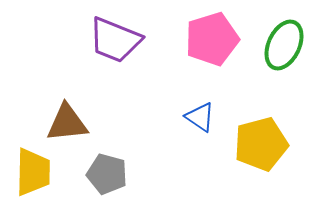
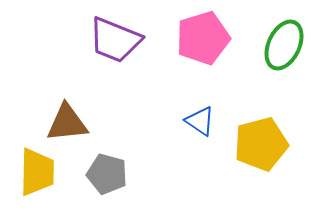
pink pentagon: moved 9 px left, 1 px up
blue triangle: moved 4 px down
yellow trapezoid: moved 4 px right
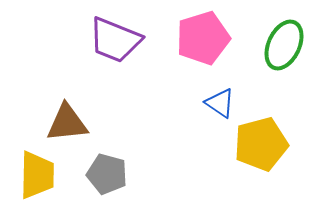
blue triangle: moved 20 px right, 18 px up
yellow trapezoid: moved 3 px down
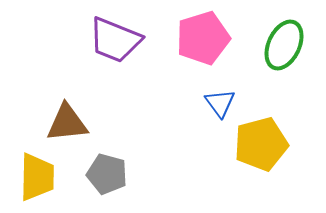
blue triangle: rotated 20 degrees clockwise
yellow trapezoid: moved 2 px down
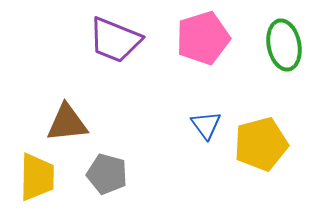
green ellipse: rotated 36 degrees counterclockwise
blue triangle: moved 14 px left, 22 px down
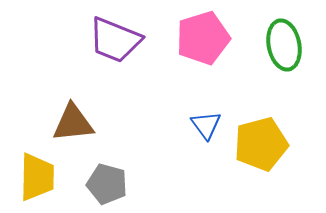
brown triangle: moved 6 px right
gray pentagon: moved 10 px down
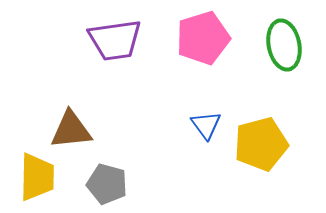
purple trapezoid: rotated 30 degrees counterclockwise
brown triangle: moved 2 px left, 7 px down
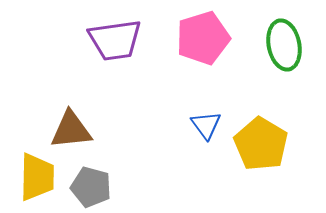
yellow pentagon: rotated 26 degrees counterclockwise
gray pentagon: moved 16 px left, 3 px down
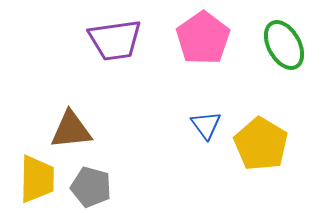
pink pentagon: rotated 18 degrees counterclockwise
green ellipse: rotated 18 degrees counterclockwise
yellow trapezoid: moved 2 px down
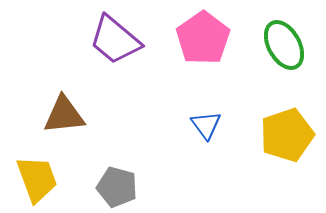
purple trapezoid: rotated 48 degrees clockwise
brown triangle: moved 7 px left, 15 px up
yellow pentagon: moved 26 px right, 9 px up; rotated 22 degrees clockwise
yellow trapezoid: rotated 21 degrees counterclockwise
gray pentagon: moved 26 px right
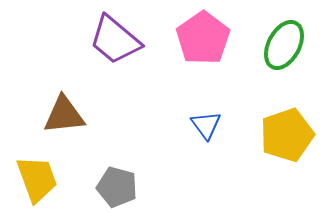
green ellipse: rotated 57 degrees clockwise
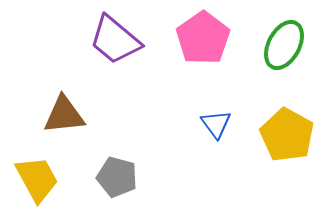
blue triangle: moved 10 px right, 1 px up
yellow pentagon: rotated 24 degrees counterclockwise
yellow trapezoid: rotated 9 degrees counterclockwise
gray pentagon: moved 10 px up
